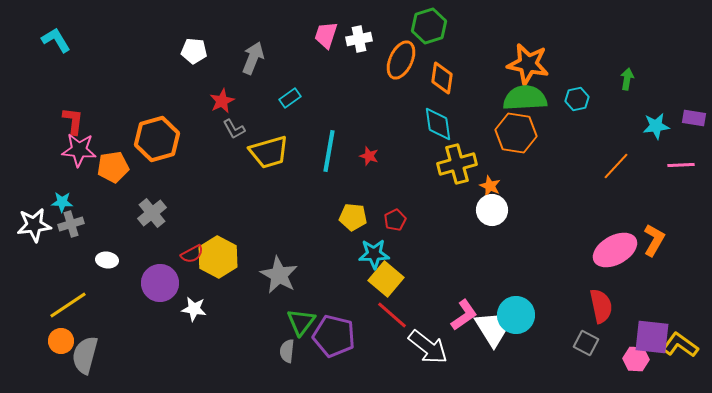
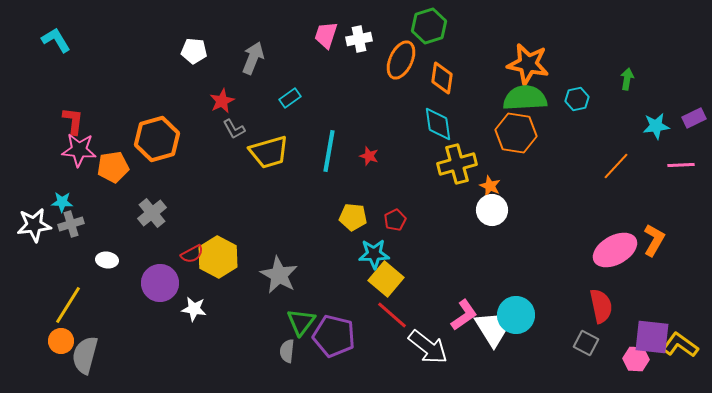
purple rectangle at (694, 118): rotated 35 degrees counterclockwise
yellow line at (68, 305): rotated 24 degrees counterclockwise
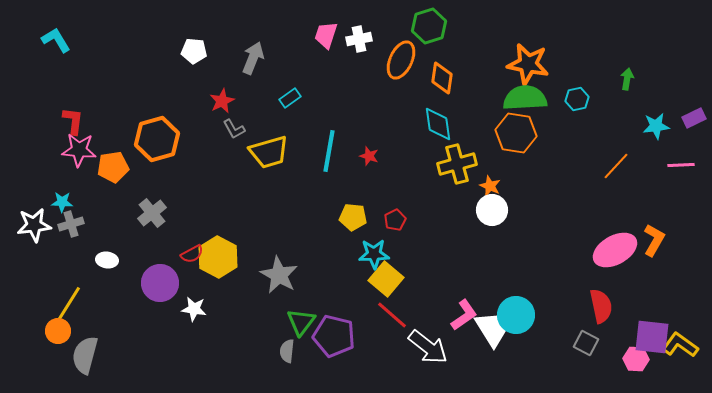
orange circle at (61, 341): moved 3 px left, 10 px up
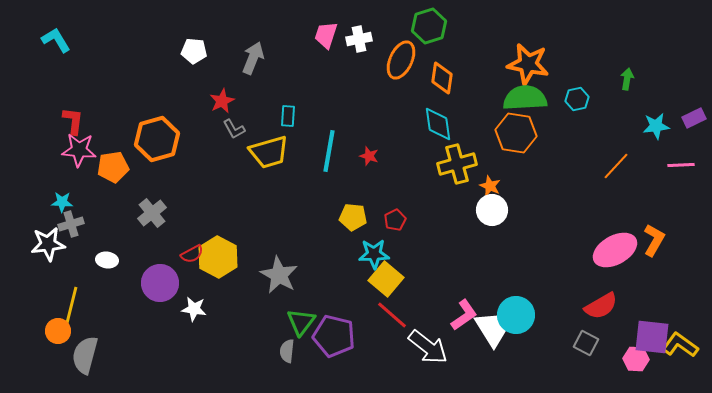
cyan rectangle at (290, 98): moved 2 px left, 18 px down; rotated 50 degrees counterclockwise
white star at (34, 225): moved 14 px right, 19 px down
yellow line at (68, 305): moved 3 px right, 2 px down; rotated 18 degrees counterclockwise
red semicircle at (601, 306): rotated 72 degrees clockwise
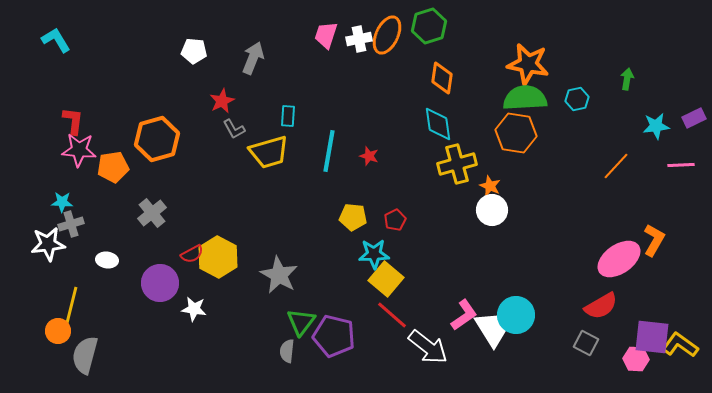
orange ellipse at (401, 60): moved 14 px left, 25 px up
pink ellipse at (615, 250): moved 4 px right, 9 px down; rotated 6 degrees counterclockwise
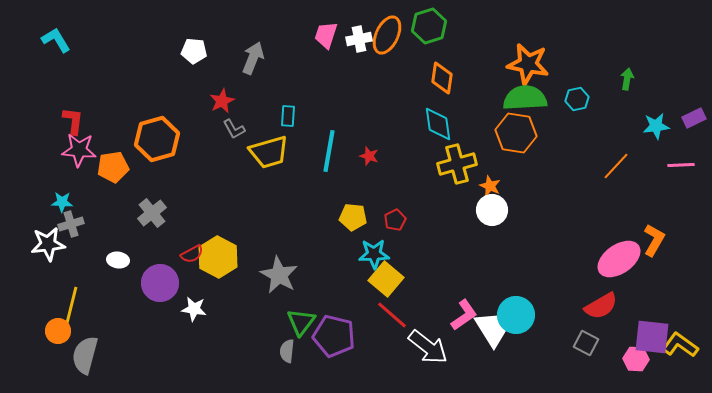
white ellipse at (107, 260): moved 11 px right
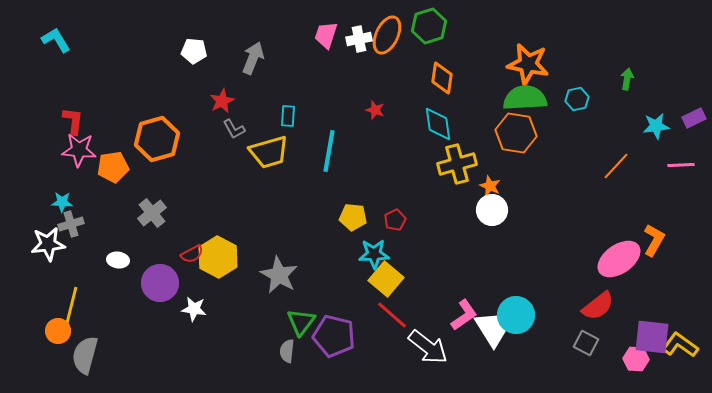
red star at (369, 156): moved 6 px right, 46 px up
red semicircle at (601, 306): moved 3 px left; rotated 8 degrees counterclockwise
